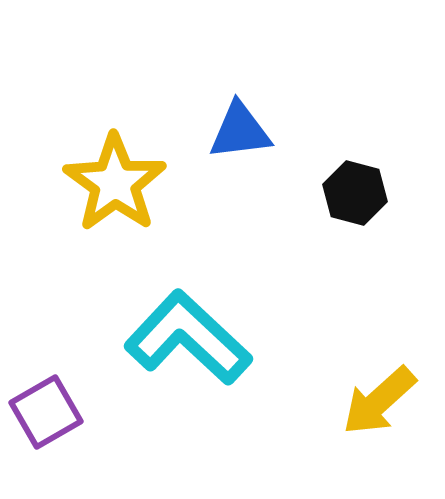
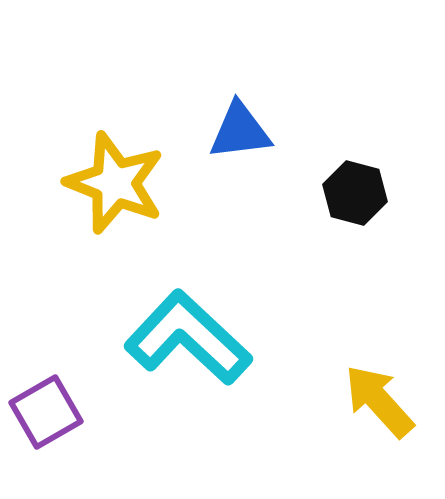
yellow star: rotated 14 degrees counterclockwise
yellow arrow: rotated 90 degrees clockwise
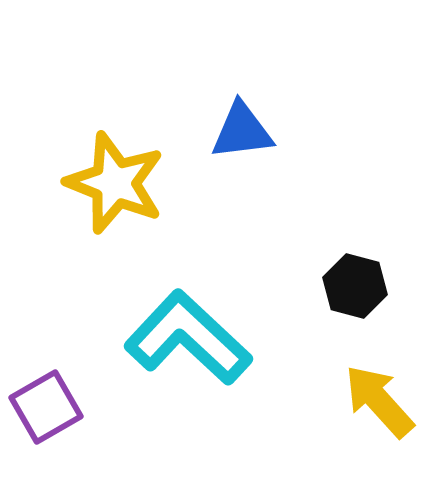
blue triangle: moved 2 px right
black hexagon: moved 93 px down
purple square: moved 5 px up
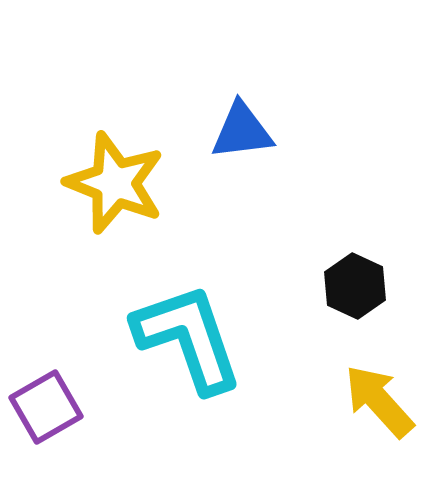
black hexagon: rotated 10 degrees clockwise
cyan L-shape: rotated 28 degrees clockwise
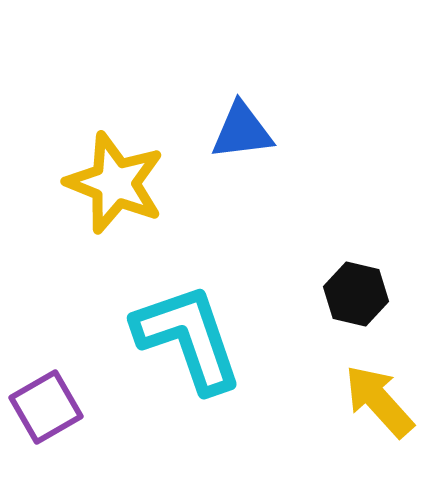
black hexagon: moved 1 px right, 8 px down; rotated 12 degrees counterclockwise
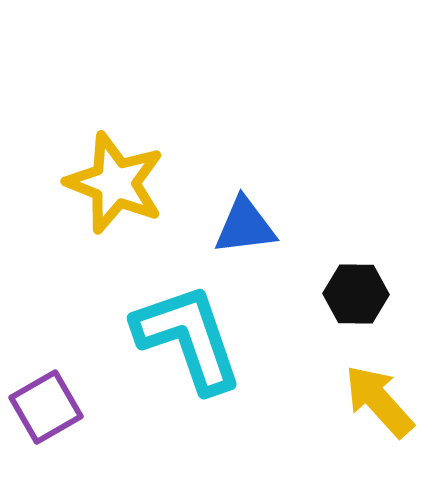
blue triangle: moved 3 px right, 95 px down
black hexagon: rotated 12 degrees counterclockwise
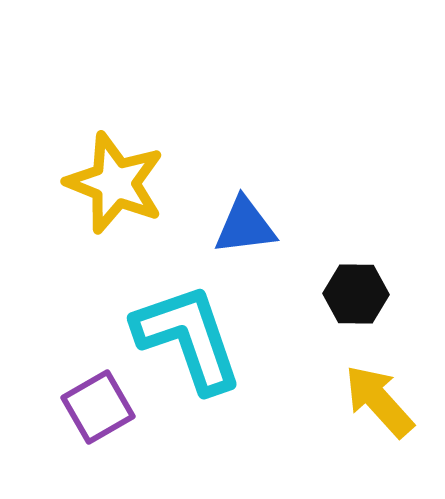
purple square: moved 52 px right
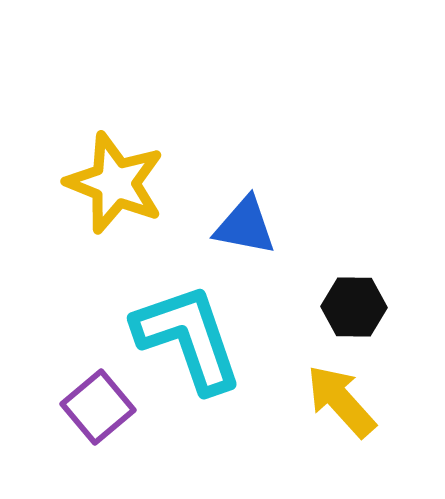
blue triangle: rotated 18 degrees clockwise
black hexagon: moved 2 px left, 13 px down
yellow arrow: moved 38 px left
purple square: rotated 10 degrees counterclockwise
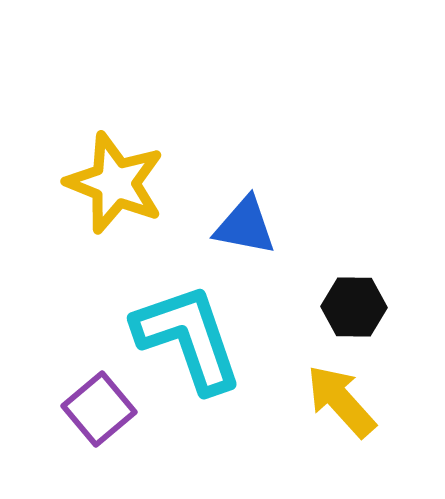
purple square: moved 1 px right, 2 px down
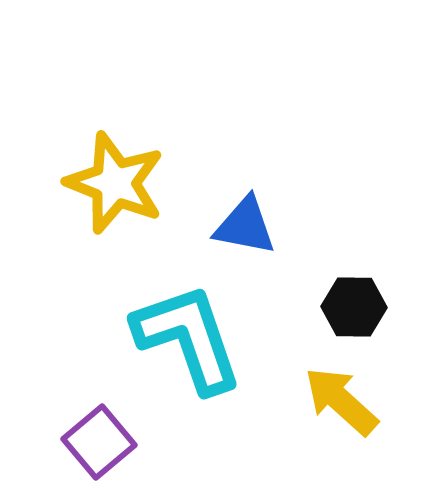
yellow arrow: rotated 6 degrees counterclockwise
purple square: moved 33 px down
